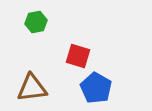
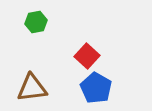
red square: moved 9 px right; rotated 25 degrees clockwise
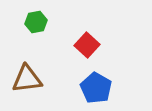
red square: moved 11 px up
brown triangle: moved 5 px left, 9 px up
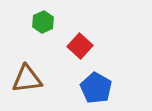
green hexagon: moved 7 px right; rotated 15 degrees counterclockwise
red square: moved 7 px left, 1 px down
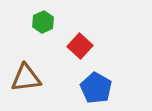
brown triangle: moved 1 px left, 1 px up
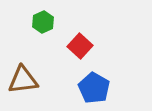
brown triangle: moved 3 px left, 2 px down
blue pentagon: moved 2 px left
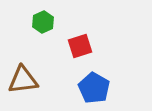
red square: rotated 30 degrees clockwise
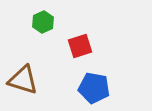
brown triangle: rotated 24 degrees clockwise
blue pentagon: rotated 20 degrees counterclockwise
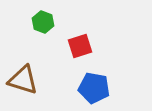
green hexagon: rotated 15 degrees counterclockwise
